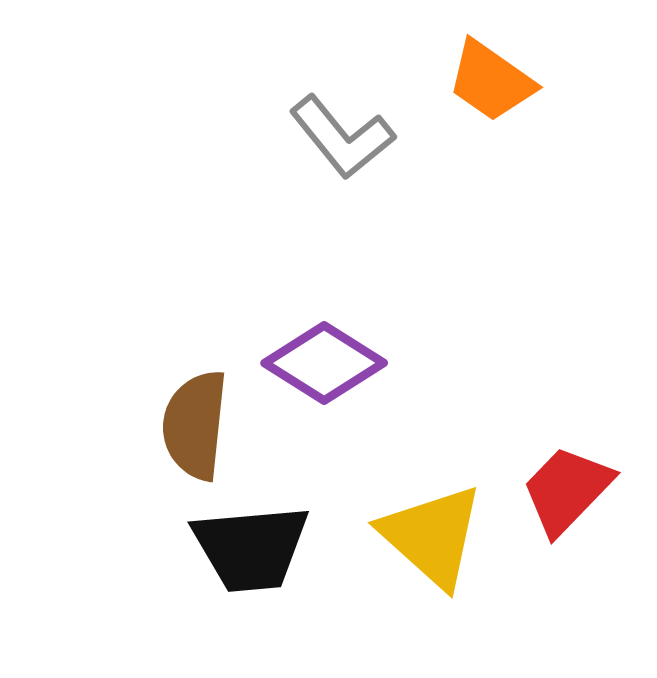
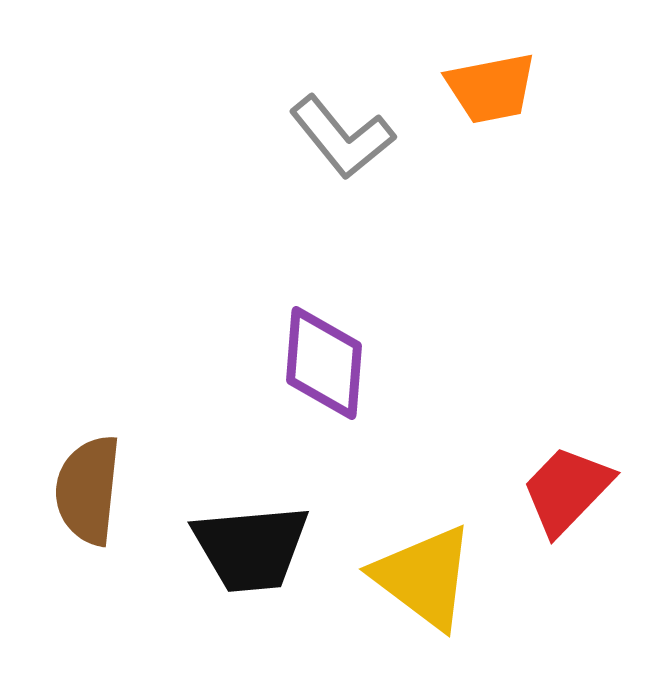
orange trapezoid: moved 7 px down; rotated 46 degrees counterclockwise
purple diamond: rotated 62 degrees clockwise
brown semicircle: moved 107 px left, 65 px down
yellow triangle: moved 8 px left, 41 px down; rotated 5 degrees counterclockwise
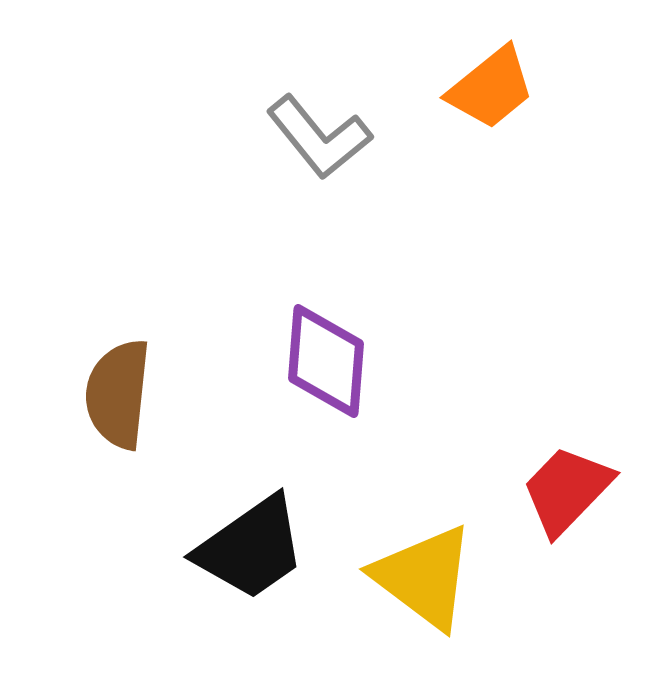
orange trapezoid: rotated 28 degrees counterclockwise
gray L-shape: moved 23 px left
purple diamond: moved 2 px right, 2 px up
brown semicircle: moved 30 px right, 96 px up
black trapezoid: rotated 30 degrees counterclockwise
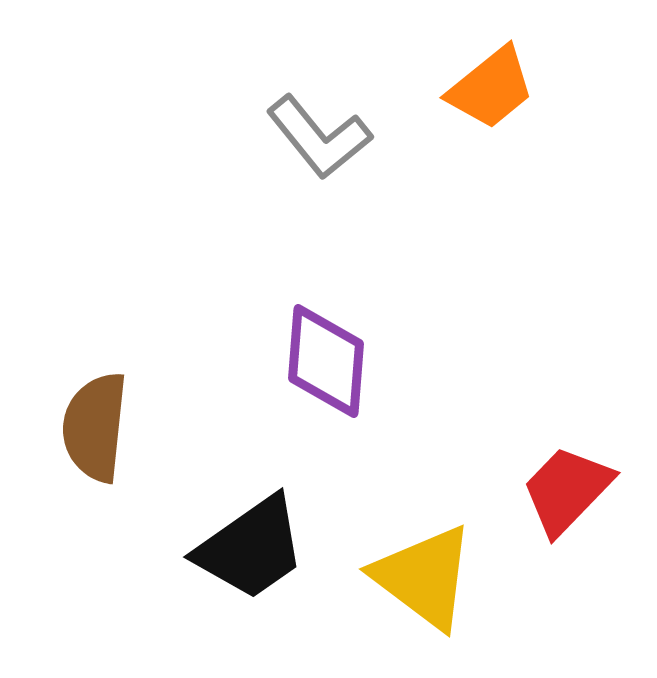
brown semicircle: moved 23 px left, 33 px down
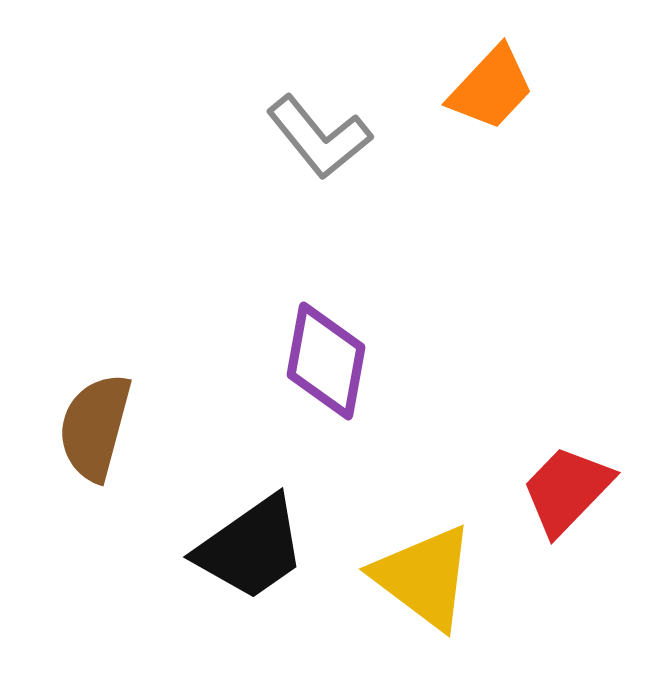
orange trapezoid: rotated 8 degrees counterclockwise
purple diamond: rotated 6 degrees clockwise
brown semicircle: rotated 9 degrees clockwise
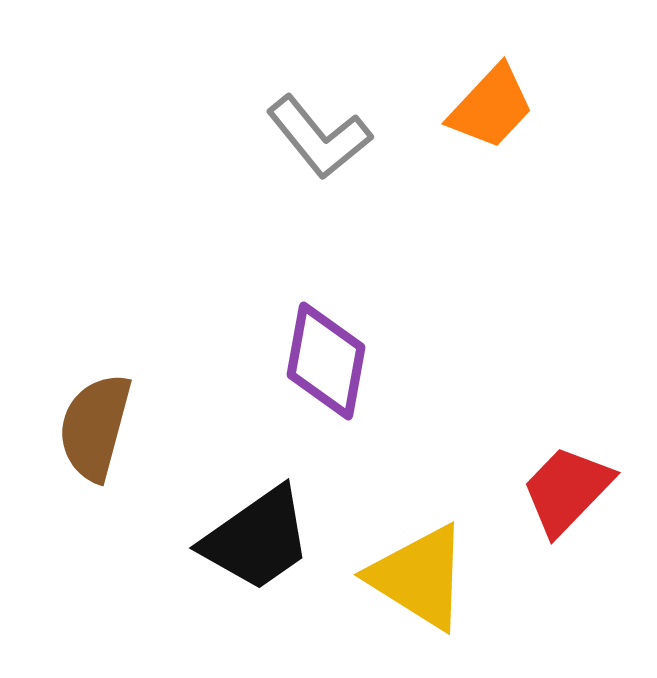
orange trapezoid: moved 19 px down
black trapezoid: moved 6 px right, 9 px up
yellow triangle: moved 5 px left; rotated 5 degrees counterclockwise
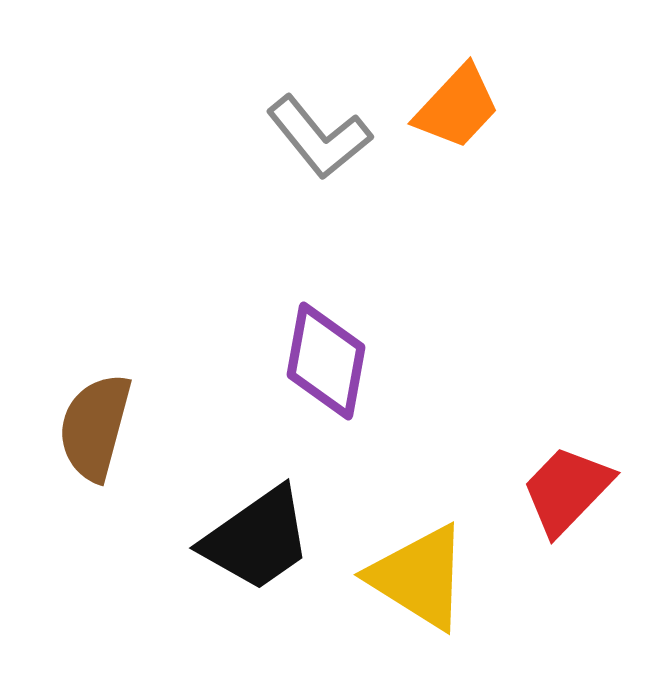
orange trapezoid: moved 34 px left
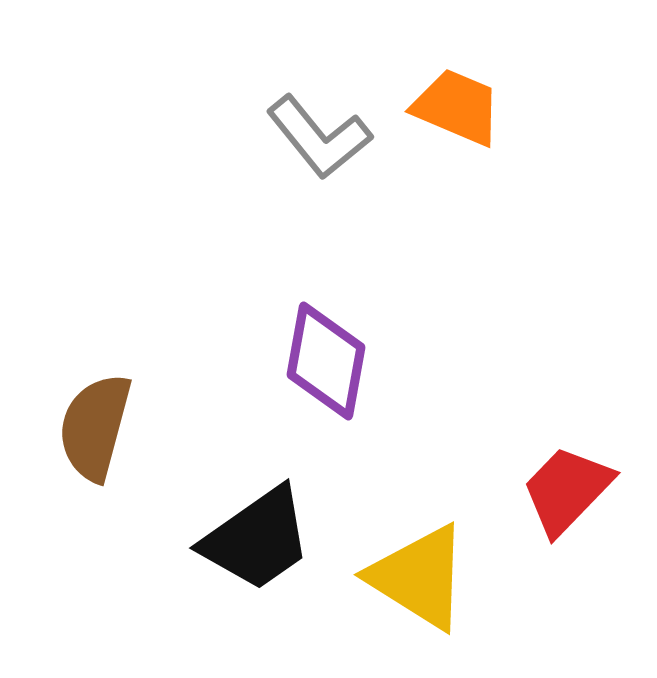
orange trapezoid: rotated 110 degrees counterclockwise
